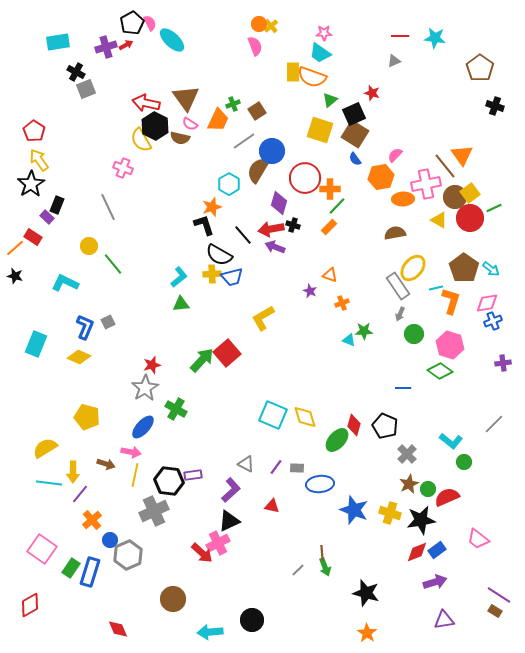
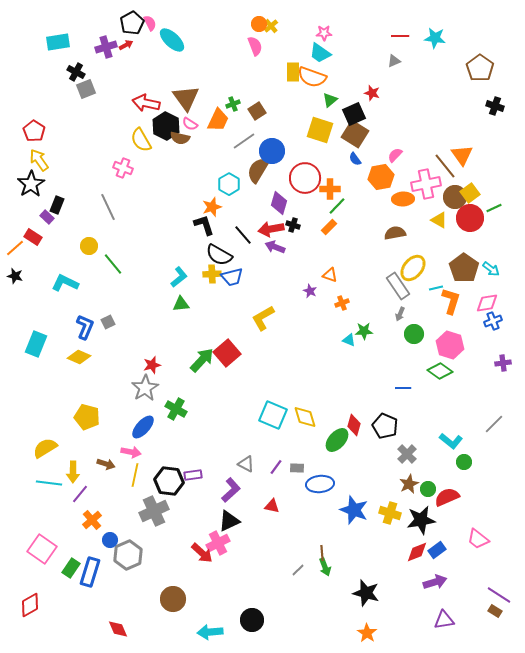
black hexagon at (155, 126): moved 11 px right
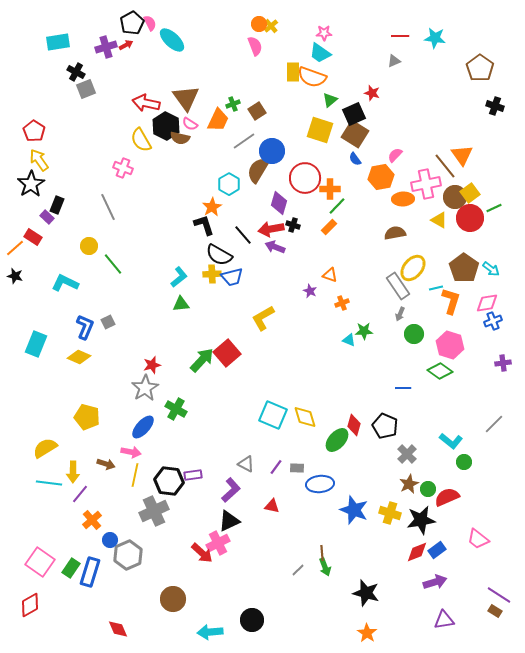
orange star at (212, 207): rotated 12 degrees counterclockwise
pink square at (42, 549): moved 2 px left, 13 px down
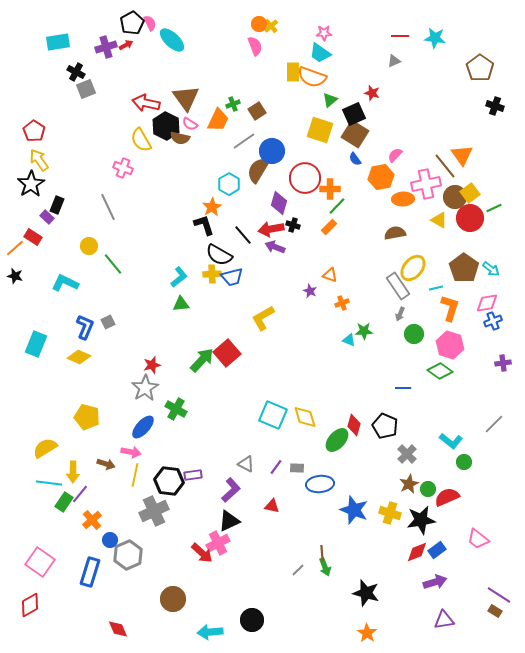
orange L-shape at (451, 301): moved 1 px left, 7 px down
green rectangle at (71, 568): moved 7 px left, 66 px up
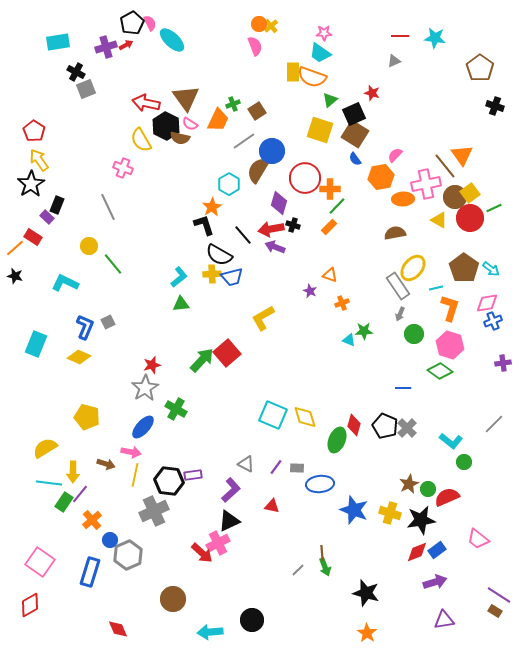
green ellipse at (337, 440): rotated 20 degrees counterclockwise
gray cross at (407, 454): moved 26 px up
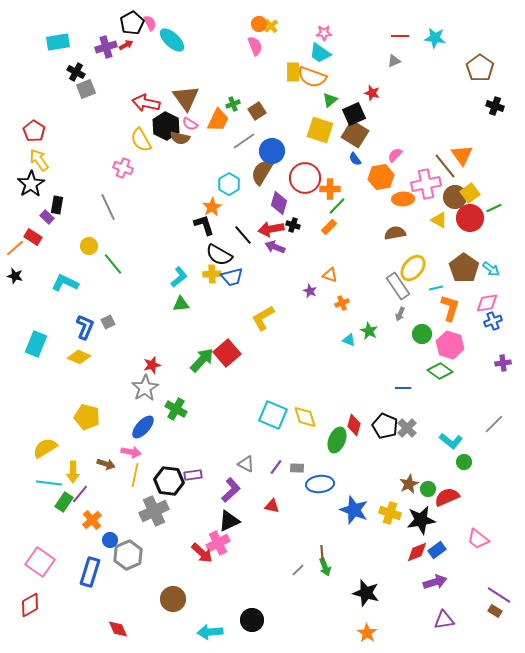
brown semicircle at (258, 170): moved 4 px right, 2 px down
black rectangle at (57, 205): rotated 12 degrees counterclockwise
green star at (364, 331): moved 5 px right; rotated 30 degrees clockwise
green circle at (414, 334): moved 8 px right
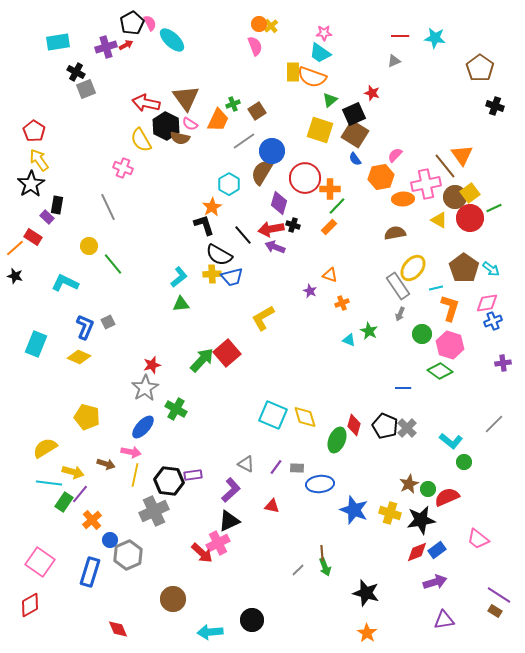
yellow arrow at (73, 472): rotated 75 degrees counterclockwise
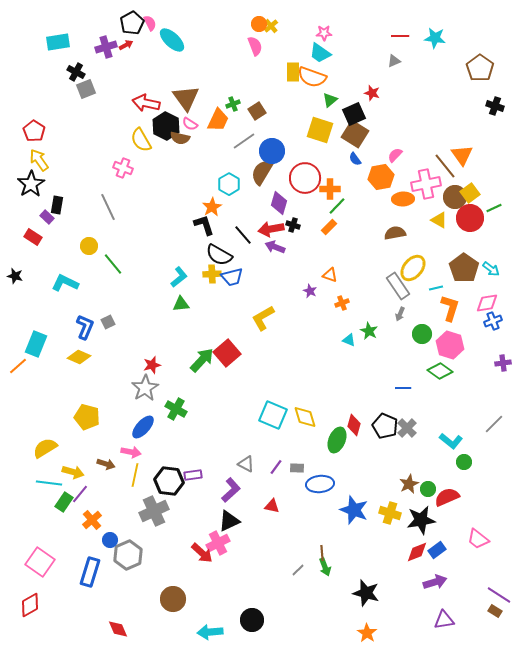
orange line at (15, 248): moved 3 px right, 118 px down
